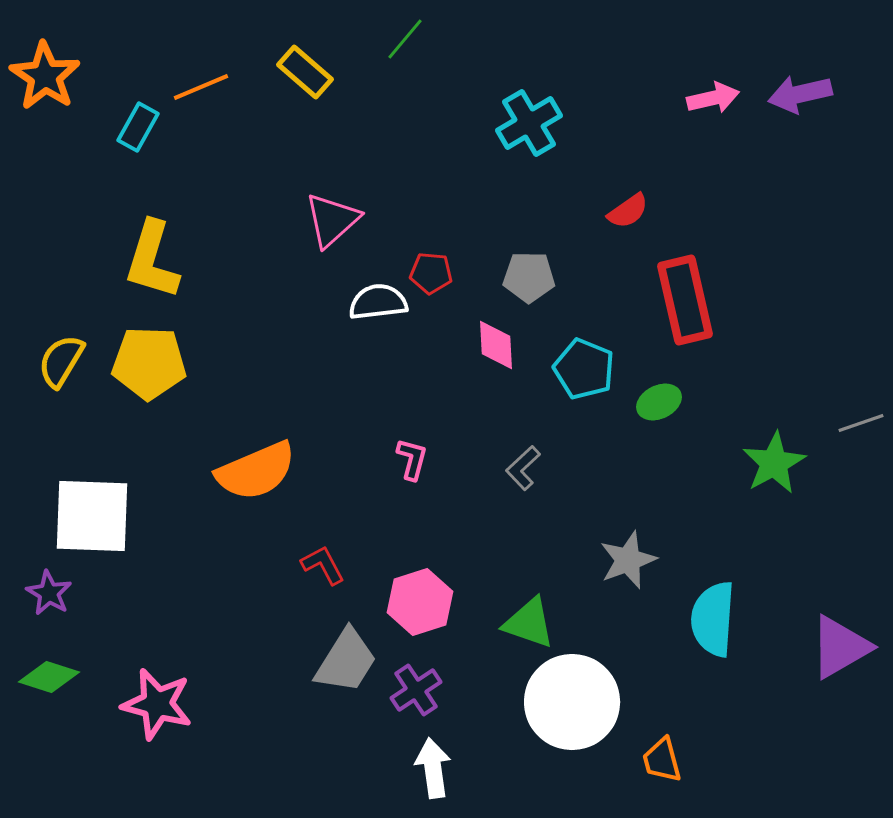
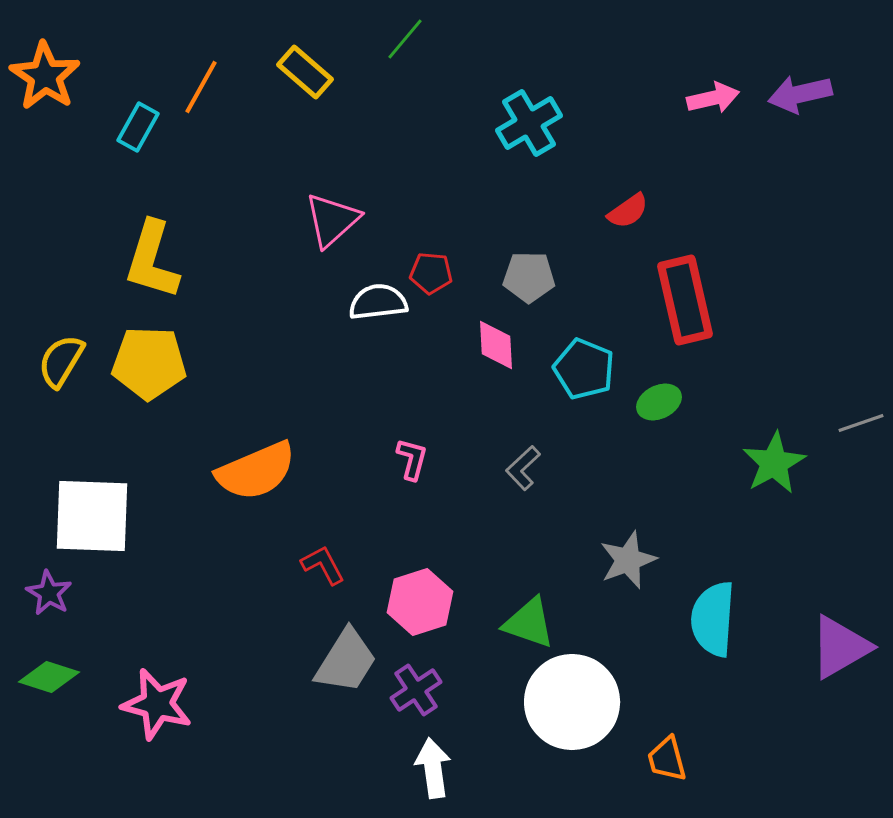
orange line: rotated 38 degrees counterclockwise
orange trapezoid: moved 5 px right, 1 px up
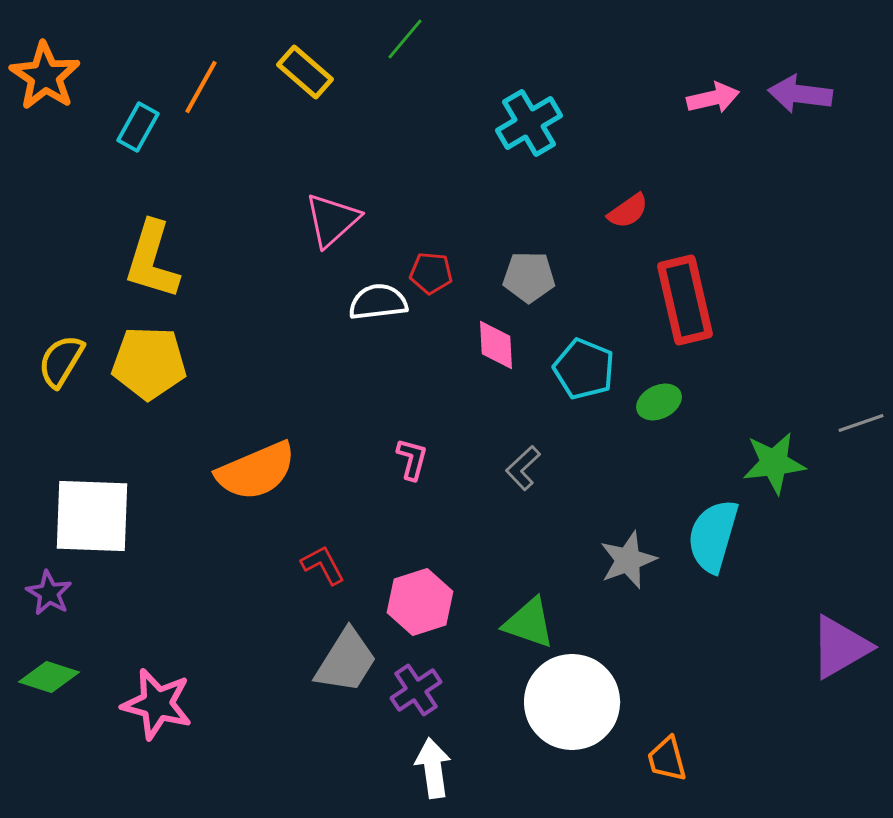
purple arrow: rotated 20 degrees clockwise
green star: rotated 22 degrees clockwise
cyan semicircle: moved 83 px up; rotated 12 degrees clockwise
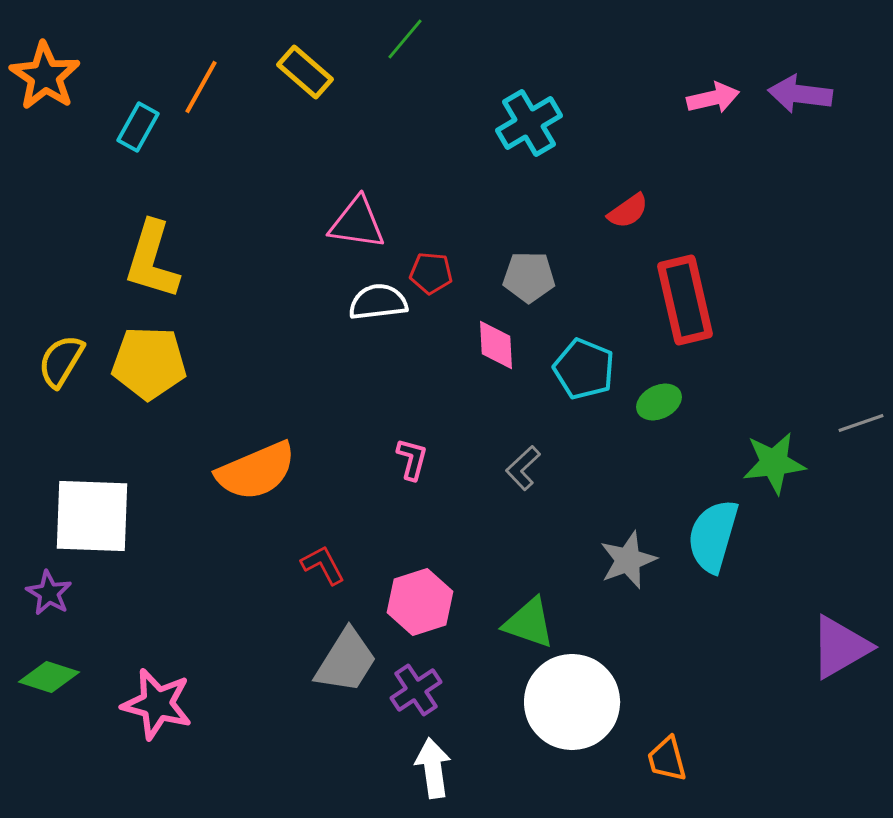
pink triangle: moved 25 px right, 3 px down; rotated 50 degrees clockwise
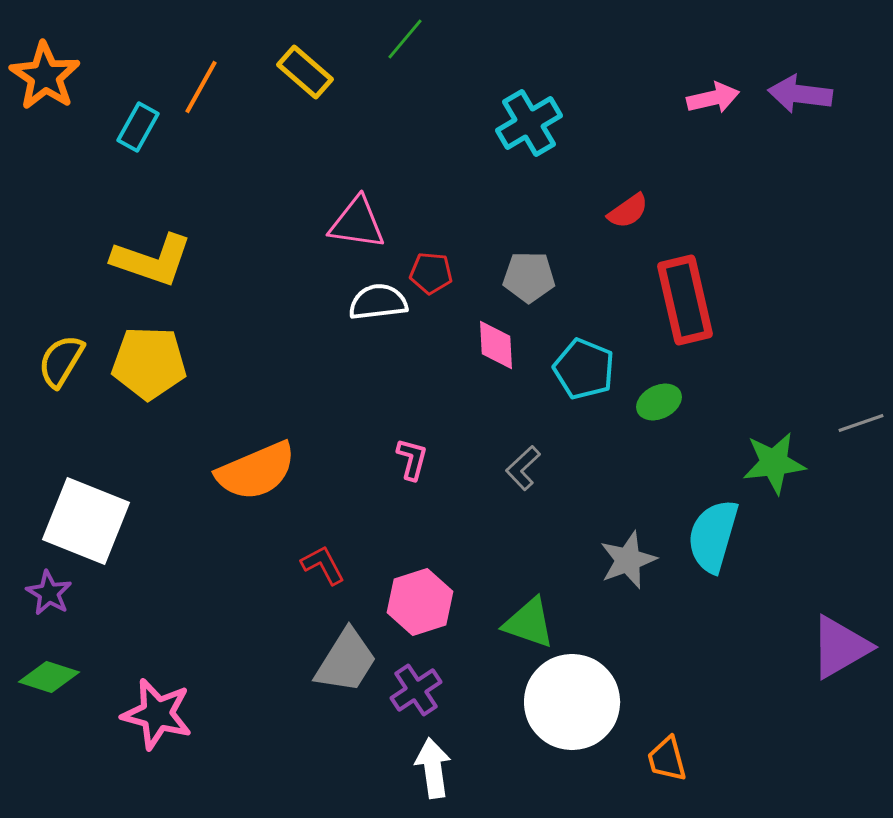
yellow L-shape: rotated 88 degrees counterclockwise
white square: moved 6 px left, 5 px down; rotated 20 degrees clockwise
pink star: moved 10 px down
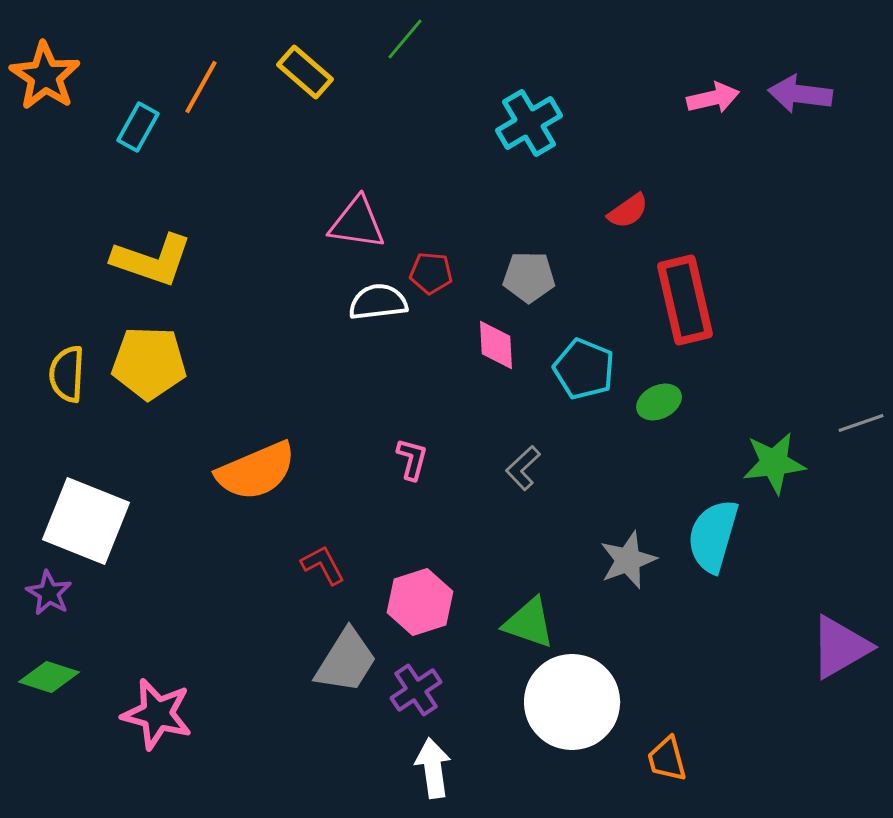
yellow semicircle: moved 6 px right, 13 px down; rotated 28 degrees counterclockwise
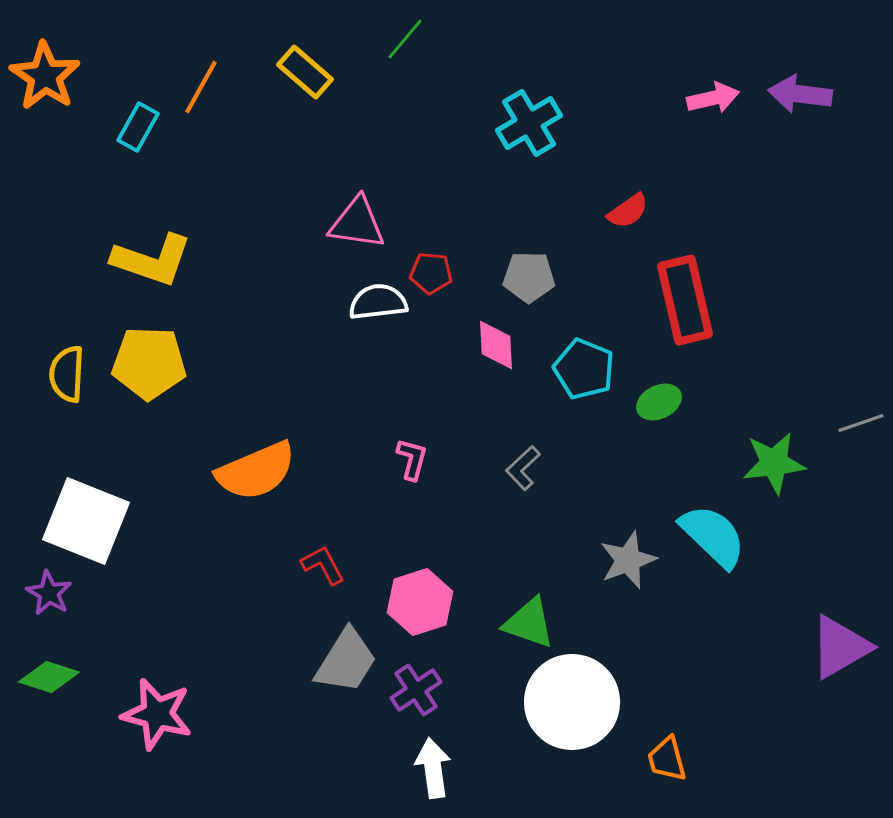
cyan semicircle: rotated 118 degrees clockwise
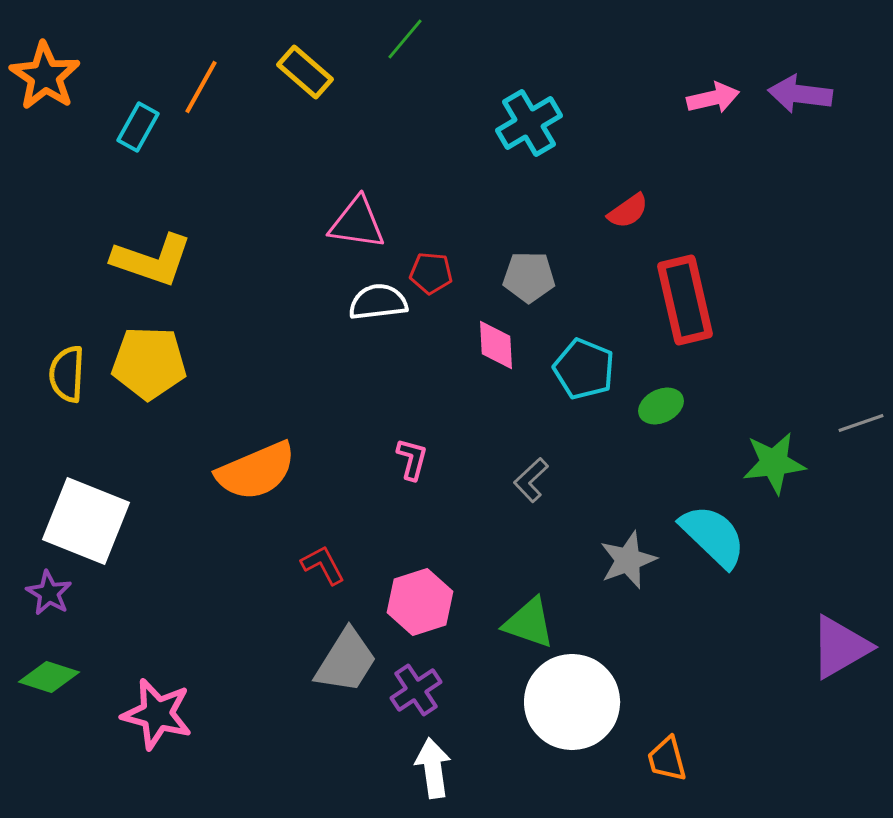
green ellipse: moved 2 px right, 4 px down
gray L-shape: moved 8 px right, 12 px down
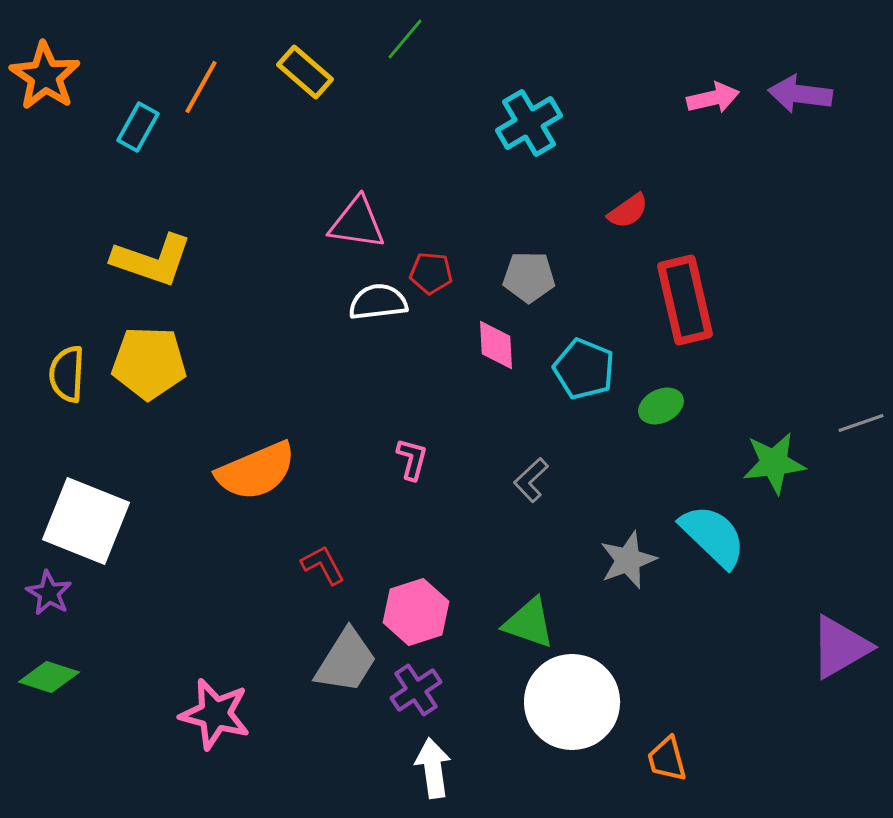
pink hexagon: moved 4 px left, 10 px down
pink star: moved 58 px right
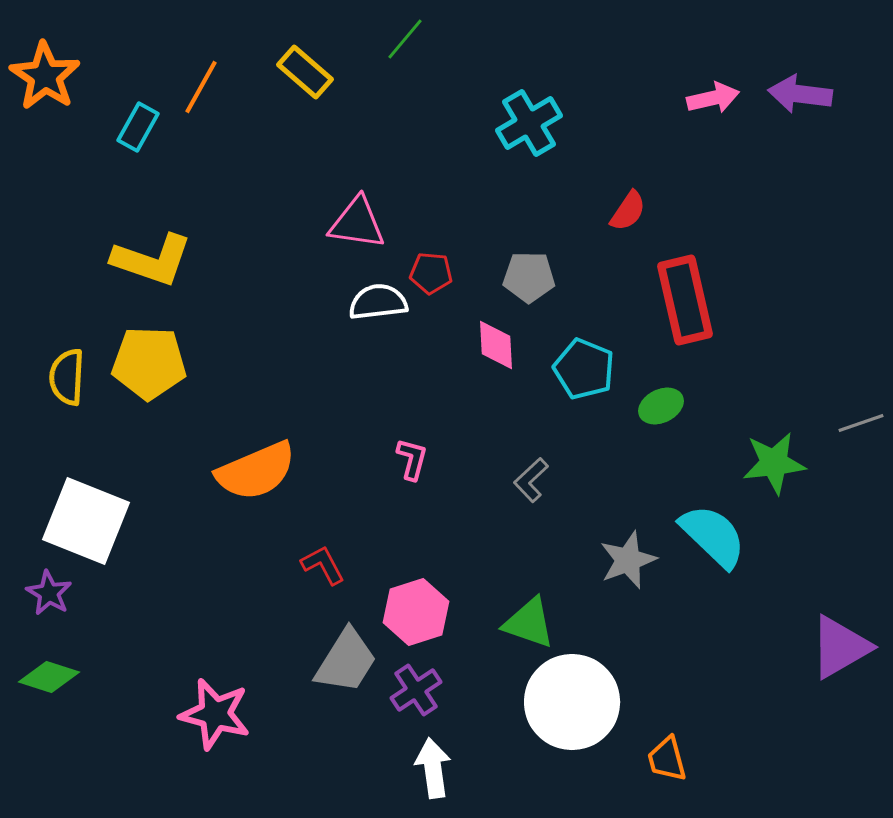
red semicircle: rotated 21 degrees counterclockwise
yellow semicircle: moved 3 px down
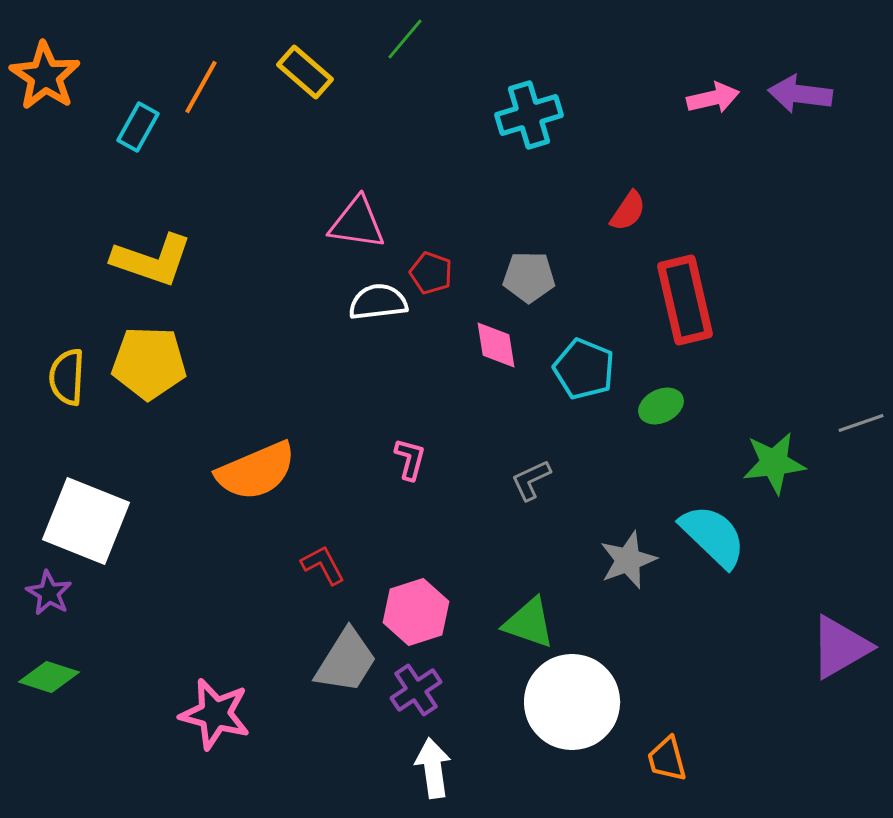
cyan cross: moved 8 px up; rotated 14 degrees clockwise
red pentagon: rotated 15 degrees clockwise
pink diamond: rotated 6 degrees counterclockwise
pink L-shape: moved 2 px left
gray L-shape: rotated 18 degrees clockwise
